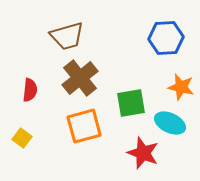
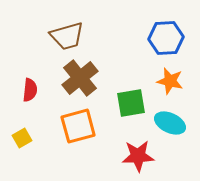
orange star: moved 11 px left, 6 px up
orange square: moved 6 px left
yellow square: rotated 24 degrees clockwise
red star: moved 5 px left, 3 px down; rotated 24 degrees counterclockwise
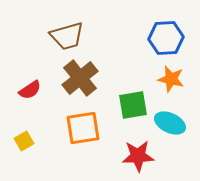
orange star: moved 1 px right, 2 px up
red semicircle: rotated 50 degrees clockwise
green square: moved 2 px right, 2 px down
orange square: moved 5 px right, 2 px down; rotated 6 degrees clockwise
yellow square: moved 2 px right, 3 px down
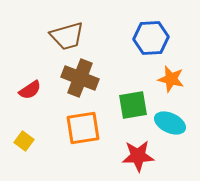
blue hexagon: moved 15 px left
brown cross: rotated 30 degrees counterclockwise
yellow square: rotated 24 degrees counterclockwise
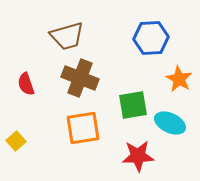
orange star: moved 8 px right; rotated 16 degrees clockwise
red semicircle: moved 4 px left, 6 px up; rotated 105 degrees clockwise
yellow square: moved 8 px left; rotated 12 degrees clockwise
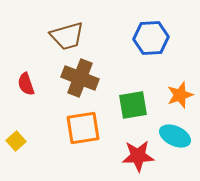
orange star: moved 1 px right, 16 px down; rotated 24 degrees clockwise
cyan ellipse: moved 5 px right, 13 px down
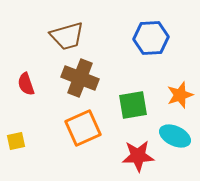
orange square: rotated 15 degrees counterclockwise
yellow square: rotated 30 degrees clockwise
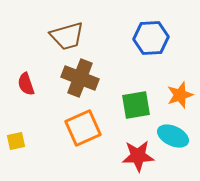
green square: moved 3 px right
cyan ellipse: moved 2 px left
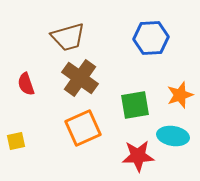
brown trapezoid: moved 1 px right, 1 px down
brown cross: rotated 15 degrees clockwise
green square: moved 1 px left
cyan ellipse: rotated 16 degrees counterclockwise
